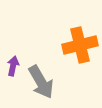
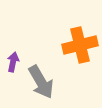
purple arrow: moved 4 px up
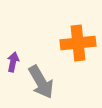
orange cross: moved 2 px left, 2 px up; rotated 8 degrees clockwise
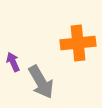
purple arrow: rotated 36 degrees counterclockwise
